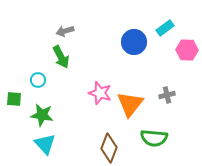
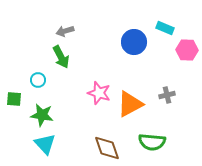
cyan rectangle: rotated 60 degrees clockwise
pink star: moved 1 px left
orange triangle: rotated 24 degrees clockwise
green semicircle: moved 2 px left, 4 px down
brown diamond: moved 2 px left; rotated 40 degrees counterclockwise
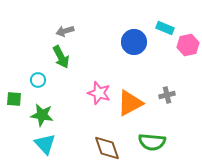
pink hexagon: moved 1 px right, 5 px up; rotated 15 degrees counterclockwise
orange triangle: moved 1 px up
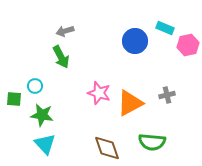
blue circle: moved 1 px right, 1 px up
cyan circle: moved 3 px left, 6 px down
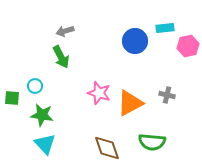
cyan rectangle: rotated 30 degrees counterclockwise
pink hexagon: moved 1 px down
gray cross: rotated 28 degrees clockwise
green square: moved 2 px left, 1 px up
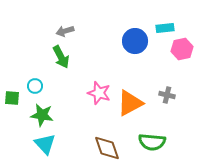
pink hexagon: moved 6 px left, 3 px down
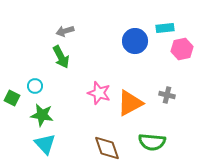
green square: rotated 21 degrees clockwise
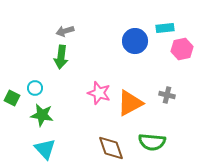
green arrow: rotated 35 degrees clockwise
cyan circle: moved 2 px down
cyan triangle: moved 5 px down
brown diamond: moved 4 px right
